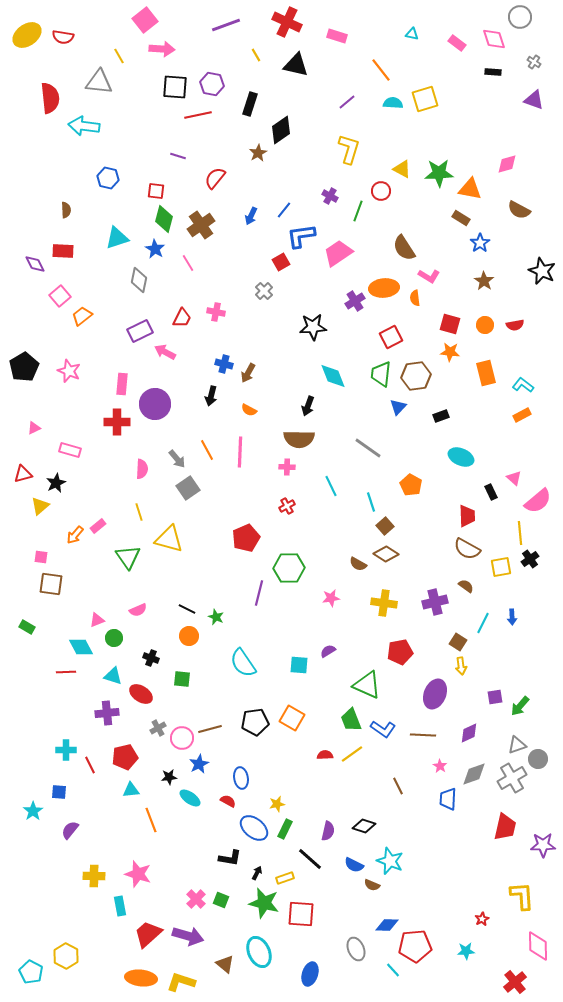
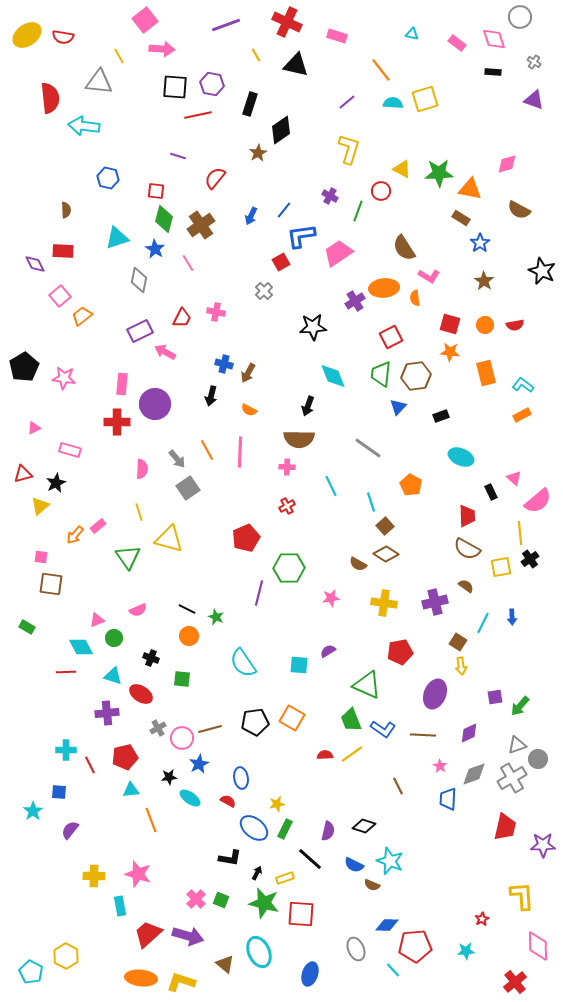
pink star at (69, 371): moved 5 px left, 7 px down; rotated 15 degrees counterclockwise
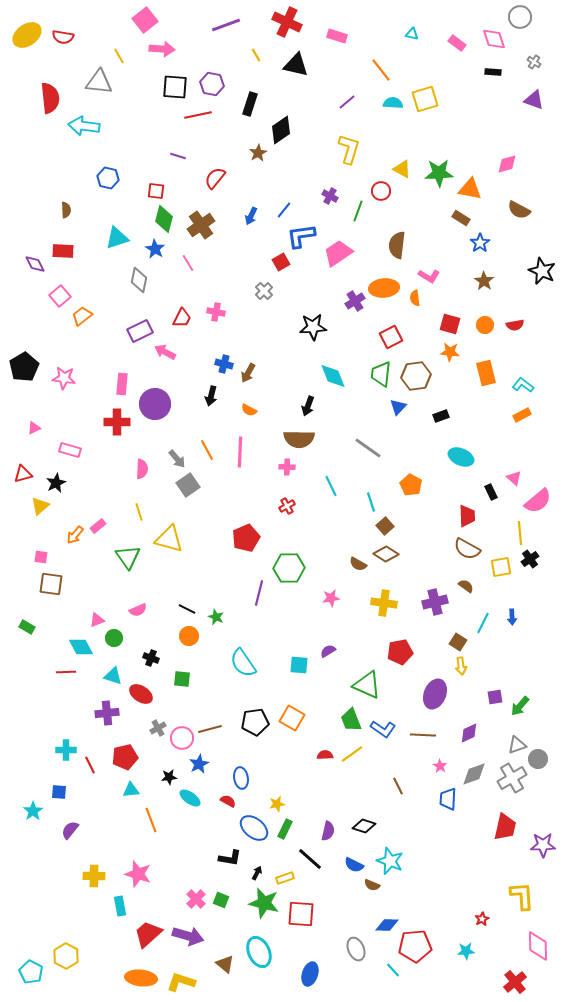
brown semicircle at (404, 248): moved 7 px left, 3 px up; rotated 40 degrees clockwise
gray square at (188, 488): moved 3 px up
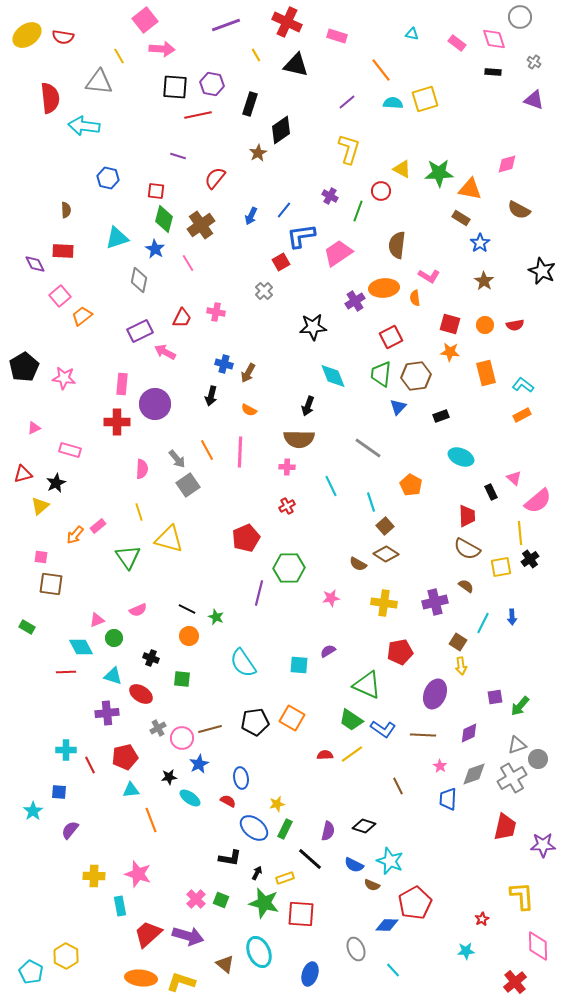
green trapezoid at (351, 720): rotated 35 degrees counterclockwise
red pentagon at (415, 946): moved 43 px up; rotated 24 degrees counterclockwise
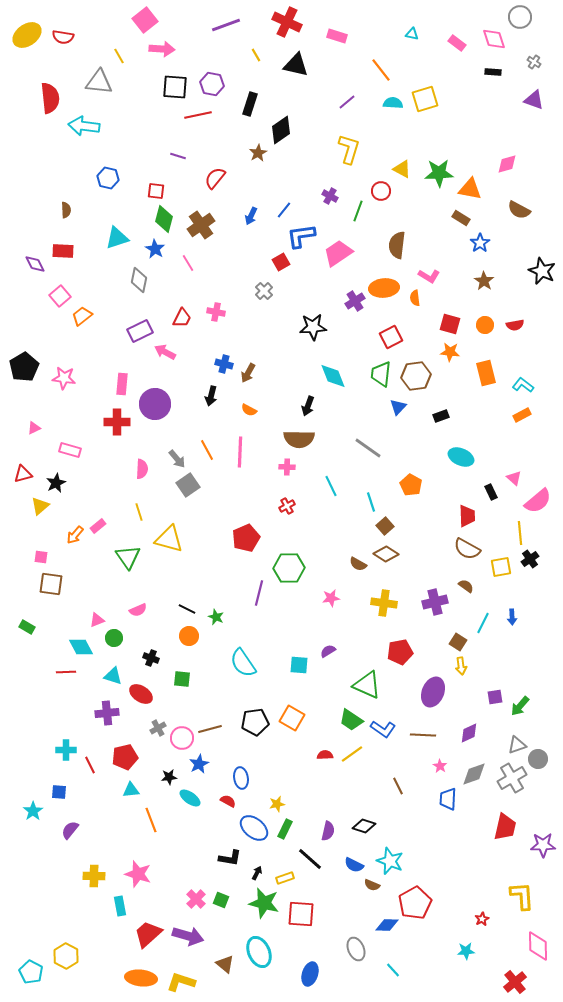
purple ellipse at (435, 694): moved 2 px left, 2 px up
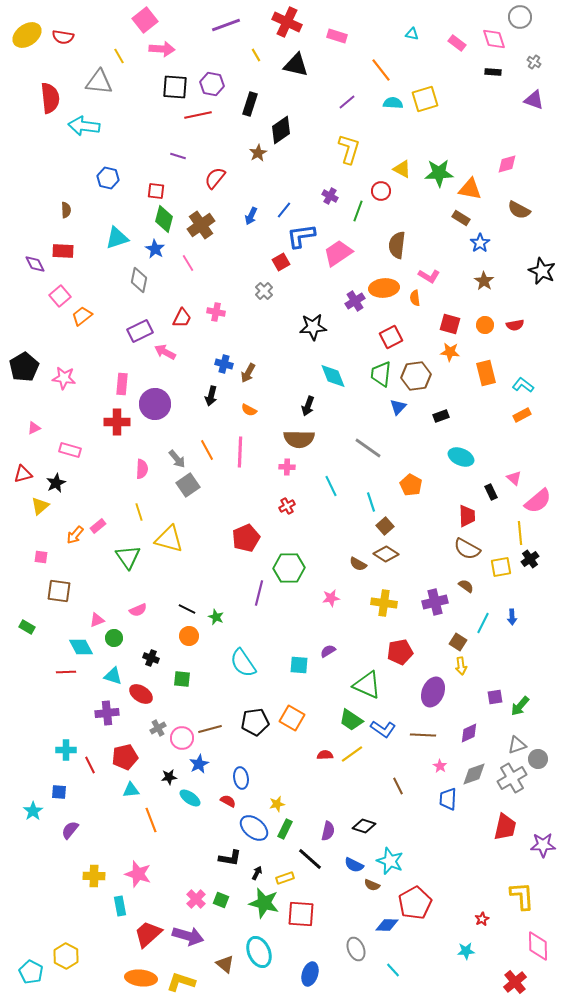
brown square at (51, 584): moved 8 px right, 7 px down
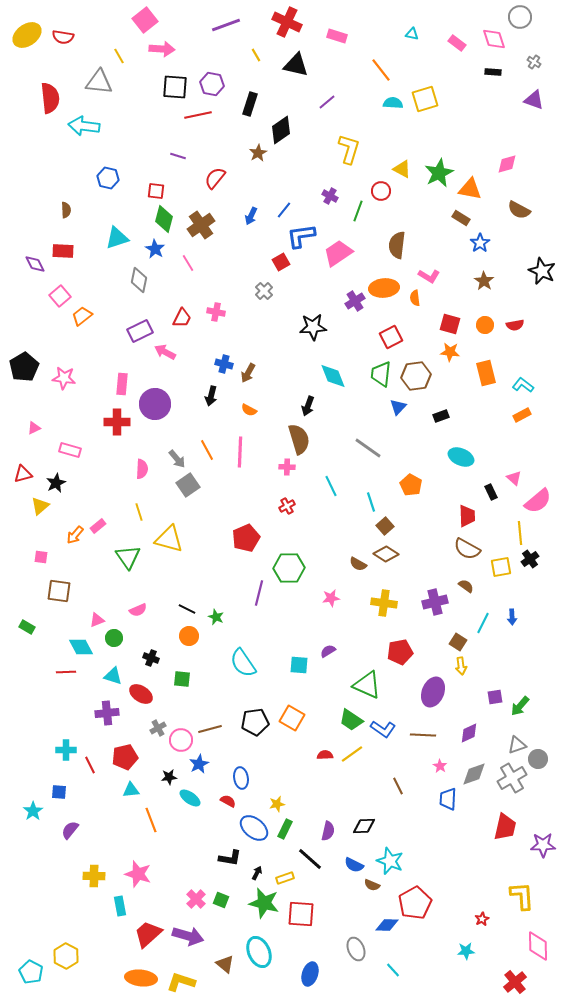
purple line at (347, 102): moved 20 px left
green star at (439, 173): rotated 24 degrees counterclockwise
brown semicircle at (299, 439): rotated 108 degrees counterclockwise
pink circle at (182, 738): moved 1 px left, 2 px down
black diamond at (364, 826): rotated 20 degrees counterclockwise
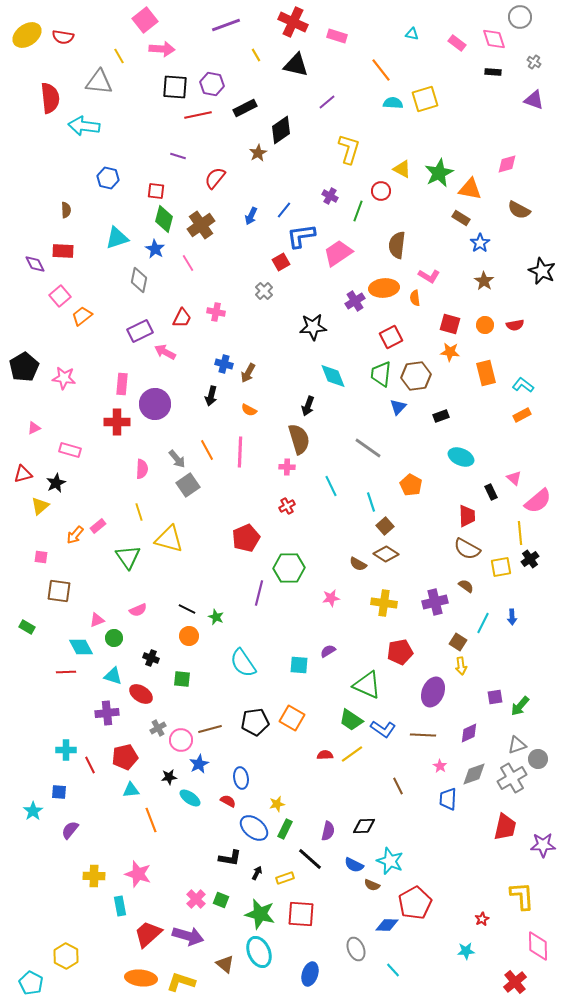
red cross at (287, 22): moved 6 px right
black rectangle at (250, 104): moved 5 px left, 4 px down; rotated 45 degrees clockwise
green star at (264, 903): moved 4 px left, 11 px down
cyan pentagon at (31, 972): moved 11 px down
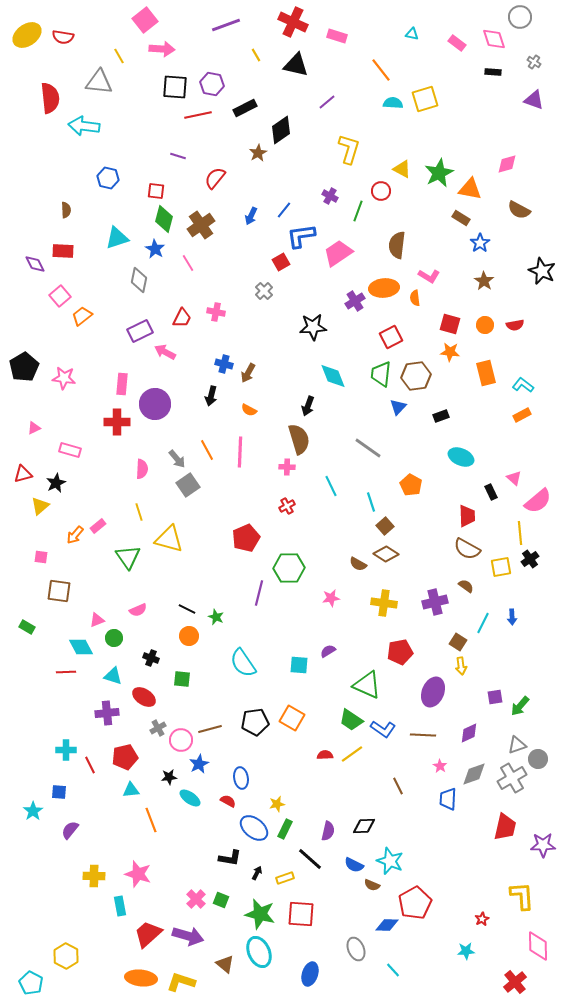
red ellipse at (141, 694): moved 3 px right, 3 px down
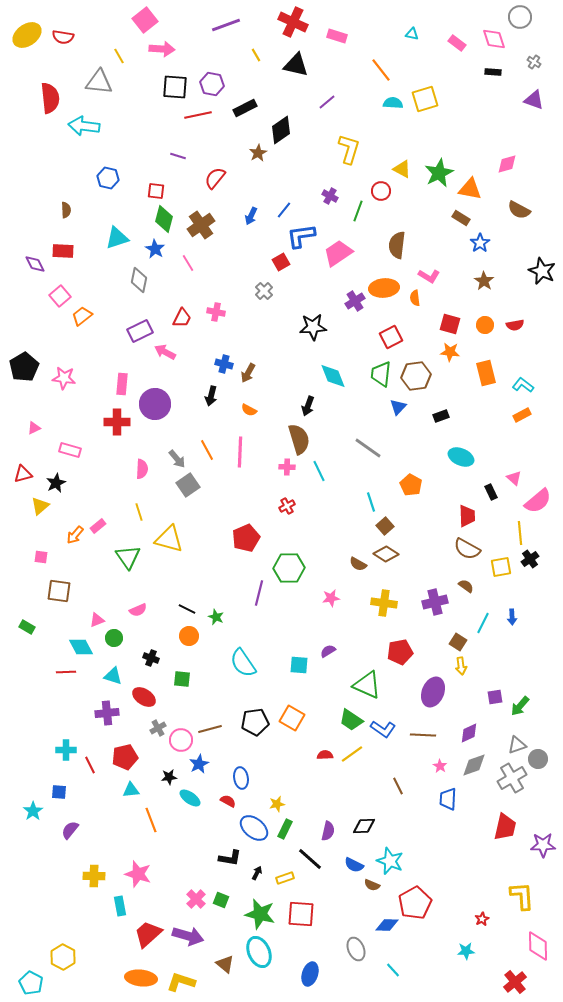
cyan line at (331, 486): moved 12 px left, 15 px up
gray diamond at (474, 774): moved 9 px up
yellow hexagon at (66, 956): moved 3 px left, 1 px down
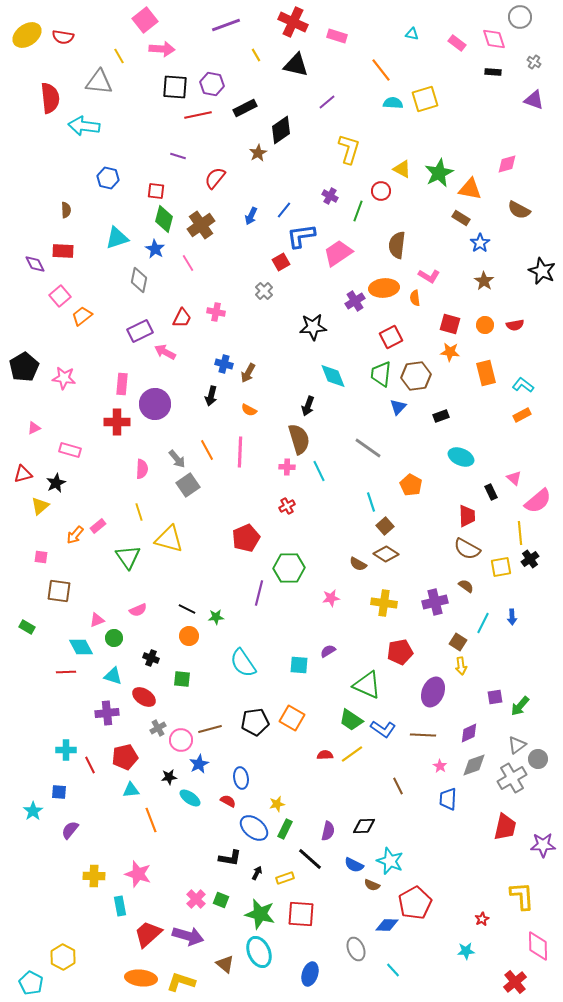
green star at (216, 617): rotated 28 degrees counterclockwise
gray triangle at (517, 745): rotated 18 degrees counterclockwise
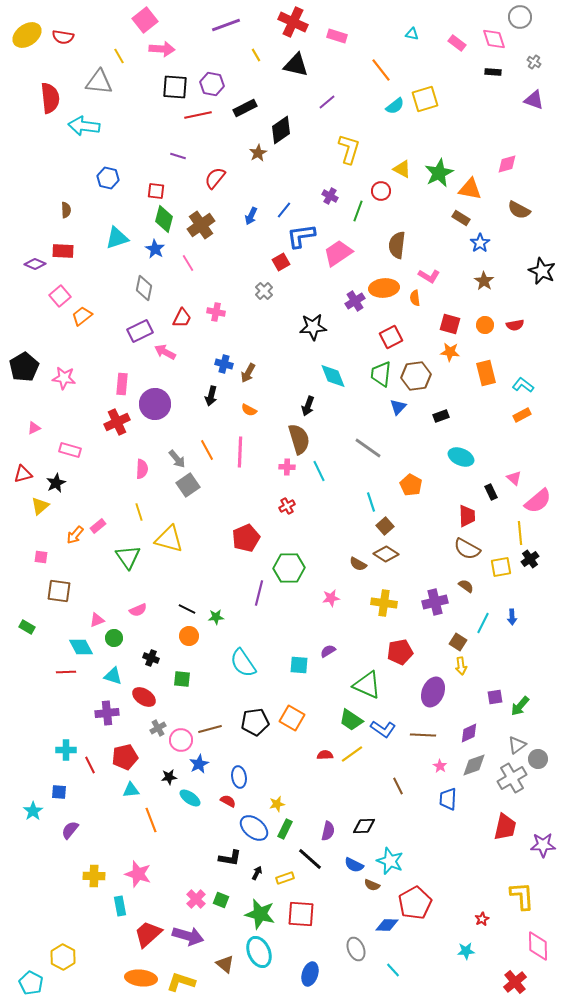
cyan semicircle at (393, 103): moved 2 px right, 3 px down; rotated 138 degrees clockwise
purple diamond at (35, 264): rotated 40 degrees counterclockwise
gray diamond at (139, 280): moved 5 px right, 8 px down
red cross at (117, 422): rotated 25 degrees counterclockwise
blue ellipse at (241, 778): moved 2 px left, 1 px up
